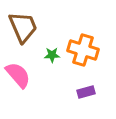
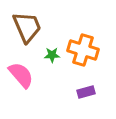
brown trapezoid: moved 4 px right
pink semicircle: moved 3 px right
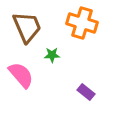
orange cross: moved 1 px left, 27 px up
purple rectangle: rotated 54 degrees clockwise
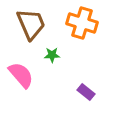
brown trapezoid: moved 4 px right, 3 px up
